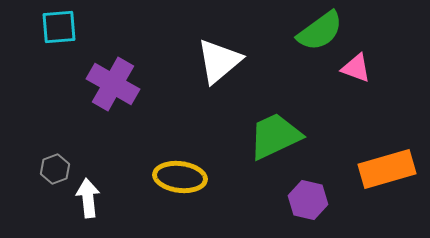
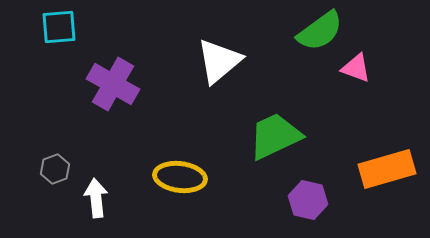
white arrow: moved 8 px right
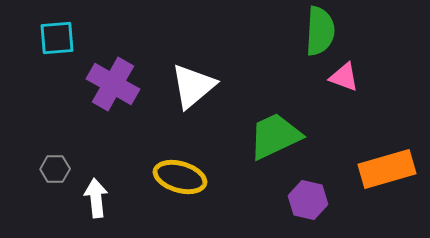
cyan square: moved 2 px left, 11 px down
green semicircle: rotated 51 degrees counterclockwise
white triangle: moved 26 px left, 25 px down
pink triangle: moved 12 px left, 9 px down
gray hexagon: rotated 20 degrees clockwise
yellow ellipse: rotated 9 degrees clockwise
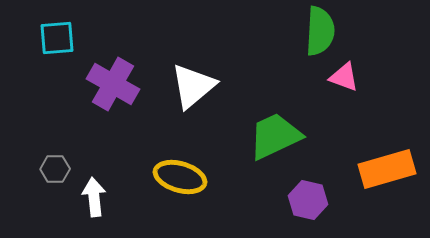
white arrow: moved 2 px left, 1 px up
